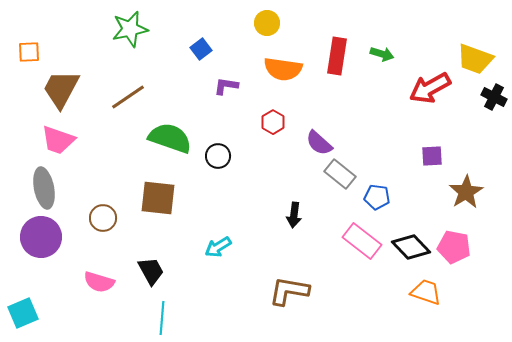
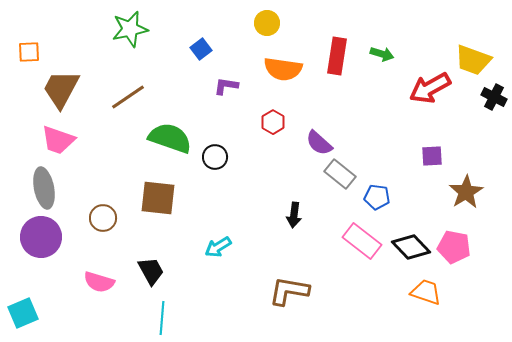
yellow trapezoid: moved 2 px left, 1 px down
black circle: moved 3 px left, 1 px down
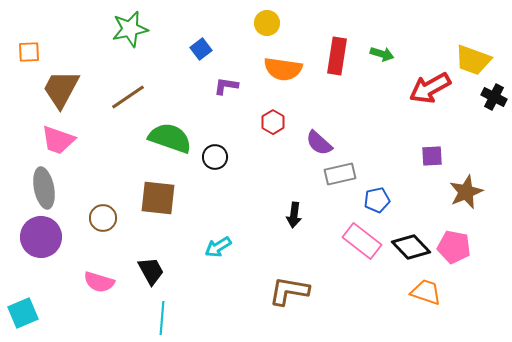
gray rectangle: rotated 52 degrees counterclockwise
brown star: rotated 8 degrees clockwise
blue pentagon: moved 3 px down; rotated 20 degrees counterclockwise
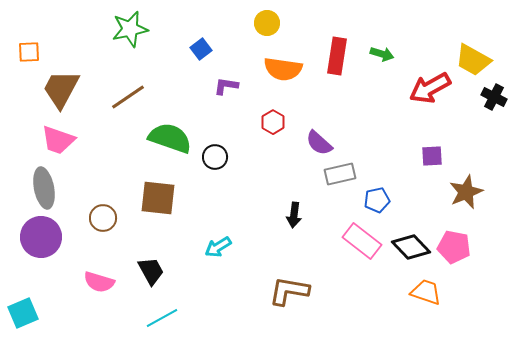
yellow trapezoid: rotated 9 degrees clockwise
cyan line: rotated 56 degrees clockwise
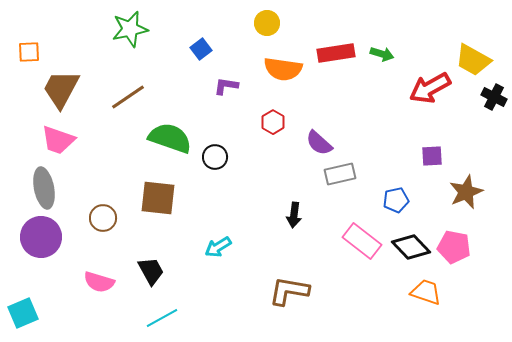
red rectangle: moved 1 px left, 3 px up; rotated 72 degrees clockwise
blue pentagon: moved 19 px right
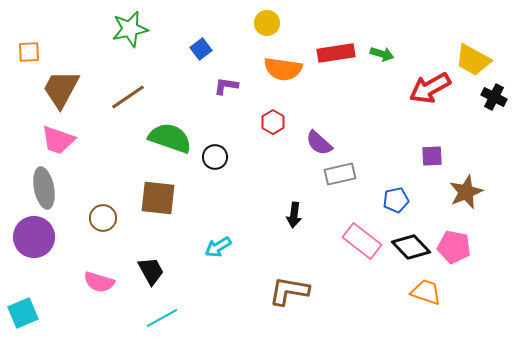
purple circle: moved 7 px left
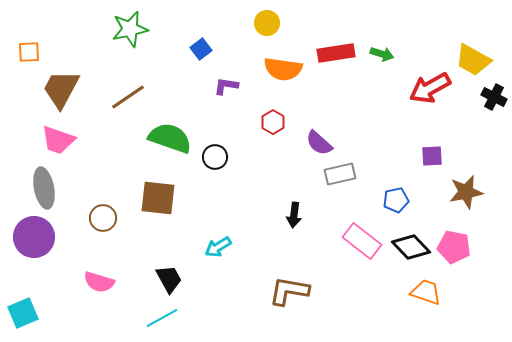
brown star: rotated 12 degrees clockwise
black trapezoid: moved 18 px right, 8 px down
